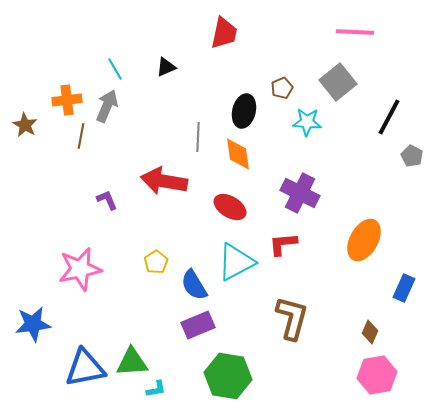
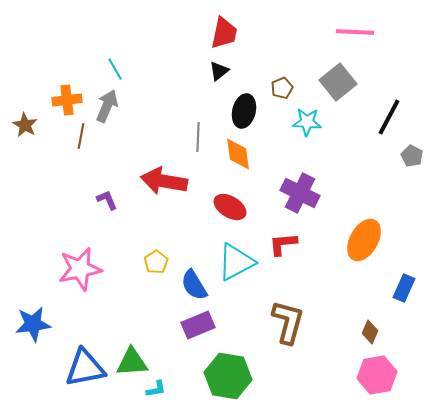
black triangle: moved 53 px right, 4 px down; rotated 15 degrees counterclockwise
brown L-shape: moved 4 px left, 4 px down
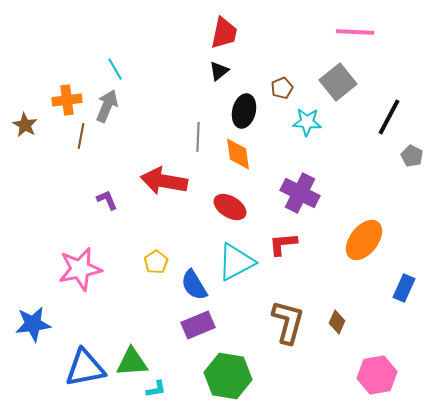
orange ellipse: rotated 9 degrees clockwise
brown diamond: moved 33 px left, 10 px up
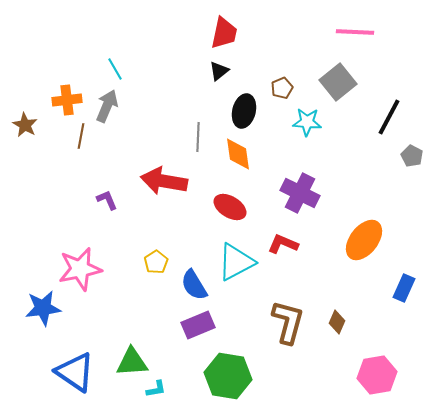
red L-shape: rotated 28 degrees clockwise
blue star: moved 10 px right, 16 px up
blue triangle: moved 10 px left, 4 px down; rotated 45 degrees clockwise
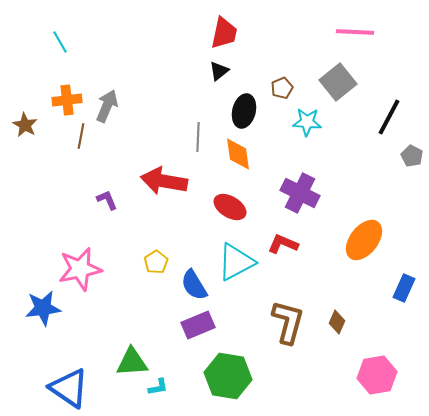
cyan line: moved 55 px left, 27 px up
blue triangle: moved 6 px left, 16 px down
cyan L-shape: moved 2 px right, 2 px up
